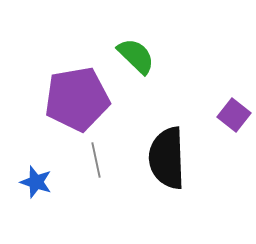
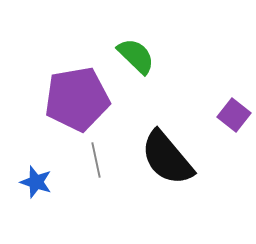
black semicircle: rotated 38 degrees counterclockwise
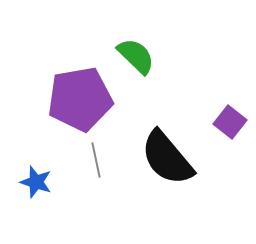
purple pentagon: moved 3 px right
purple square: moved 4 px left, 7 px down
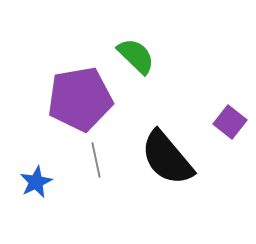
blue star: rotated 28 degrees clockwise
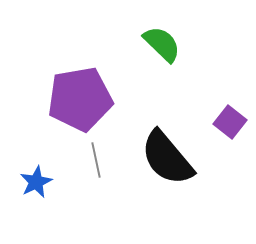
green semicircle: moved 26 px right, 12 px up
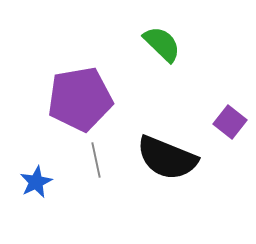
black semicircle: rotated 28 degrees counterclockwise
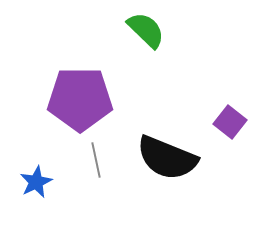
green semicircle: moved 16 px left, 14 px up
purple pentagon: rotated 10 degrees clockwise
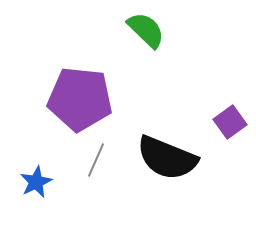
purple pentagon: rotated 6 degrees clockwise
purple square: rotated 16 degrees clockwise
gray line: rotated 36 degrees clockwise
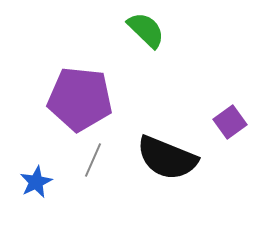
gray line: moved 3 px left
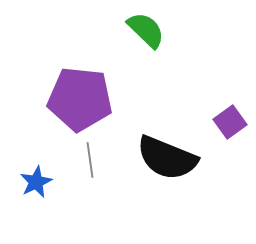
gray line: moved 3 px left; rotated 32 degrees counterclockwise
